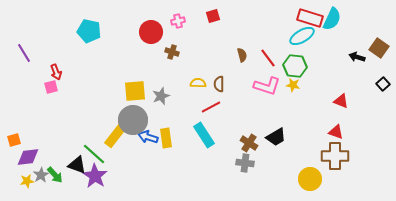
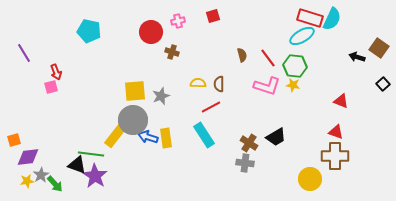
green line at (94, 154): moved 3 px left; rotated 35 degrees counterclockwise
green arrow at (55, 175): moved 9 px down
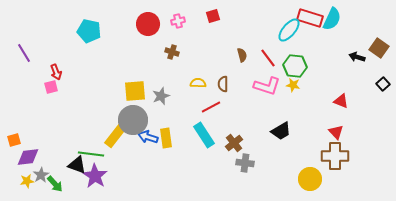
red circle at (151, 32): moved 3 px left, 8 px up
cyan ellipse at (302, 36): moved 13 px left, 6 px up; rotated 20 degrees counterclockwise
brown semicircle at (219, 84): moved 4 px right
red triangle at (336, 132): rotated 28 degrees clockwise
black trapezoid at (276, 137): moved 5 px right, 6 px up
brown cross at (249, 143): moved 15 px left; rotated 18 degrees clockwise
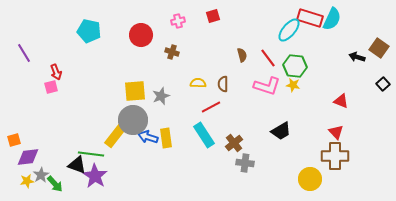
red circle at (148, 24): moved 7 px left, 11 px down
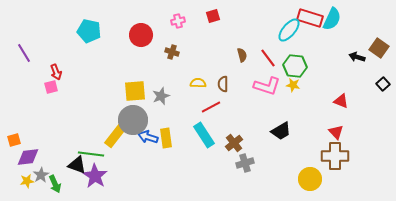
gray cross at (245, 163): rotated 24 degrees counterclockwise
green arrow at (55, 184): rotated 18 degrees clockwise
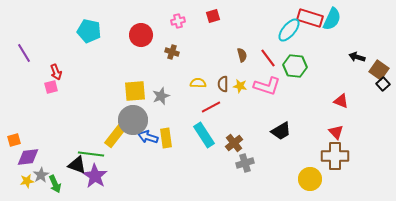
brown square at (379, 48): moved 22 px down
yellow star at (293, 85): moved 53 px left, 1 px down
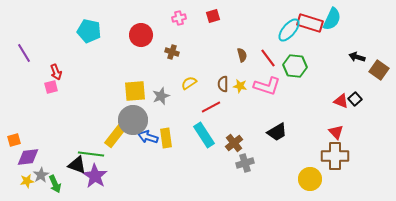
red rectangle at (310, 18): moved 5 px down
pink cross at (178, 21): moved 1 px right, 3 px up
yellow semicircle at (198, 83): moved 9 px left; rotated 35 degrees counterclockwise
black square at (383, 84): moved 28 px left, 15 px down
black trapezoid at (281, 131): moved 4 px left, 1 px down
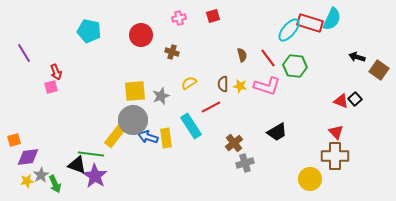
cyan rectangle at (204, 135): moved 13 px left, 9 px up
